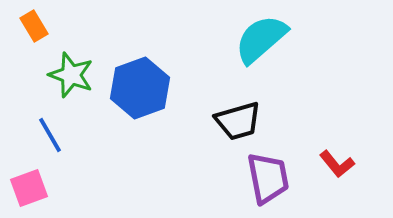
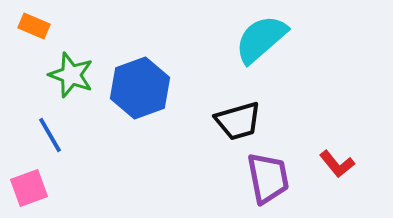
orange rectangle: rotated 36 degrees counterclockwise
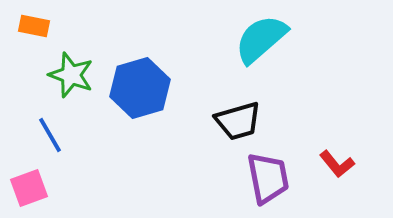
orange rectangle: rotated 12 degrees counterclockwise
blue hexagon: rotated 4 degrees clockwise
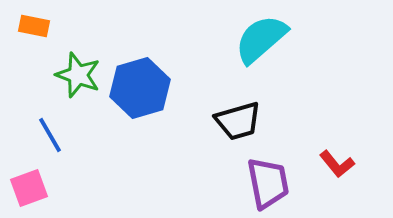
green star: moved 7 px right
purple trapezoid: moved 5 px down
